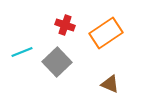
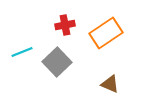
red cross: rotated 30 degrees counterclockwise
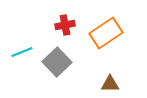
brown triangle: rotated 24 degrees counterclockwise
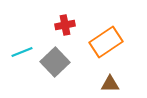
orange rectangle: moved 9 px down
gray square: moved 2 px left
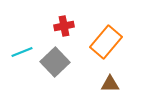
red cross: moved 1 px left, 1 px down
orange rectangle: rotated 16 degrees counterclockwise
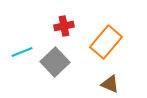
brown triangle: rotated 24 degrees clockwise
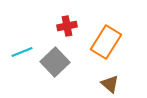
red cross: moved 3 px right
orange rectangle: rotated 8 degrees counterclockwise
brown triangle: rotated 18 degrees clockwise
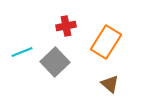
red cross: moved 1 px left
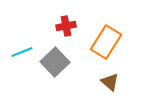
brown triangle: moved 2 px up
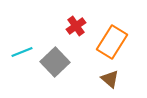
red cross: moved 10 px right; rotated 24 degrees counterclockwise
orange rectangle: moved 6 px right
brown triangle: moved 3 px up
